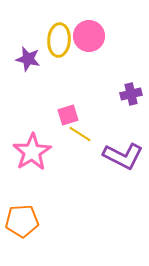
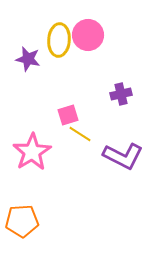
pink circle: moved 1 px left, 1 px up
purple cross: moved 10 px left
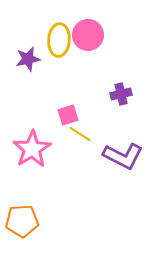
purple star: rotated 25 degrees counterclockwise
pink star: moved 3 px up
